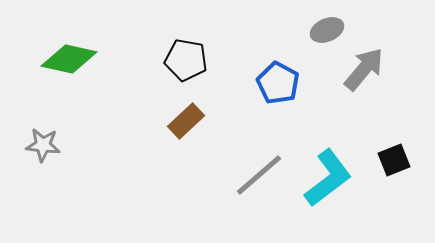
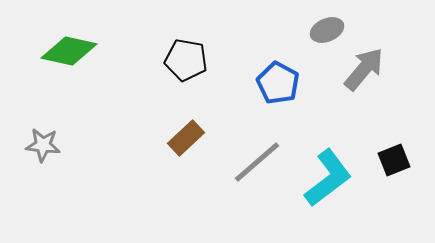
green diamond: moved 8 px up
brown rectangle: moved 17 px down
gray line: moved 2 px left, 13 px up
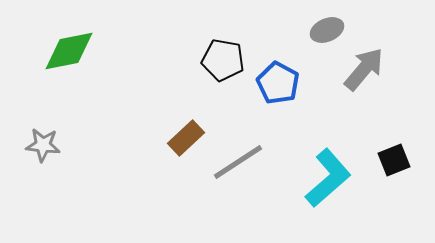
green diamond: rotated 24 degrees counterclockwise
black pentagon: moved 37 px right
gray line: moved 19 px left; rotated 8 degrees clockwise
cyan L-shape: rotated 4 degrees counterclockwise
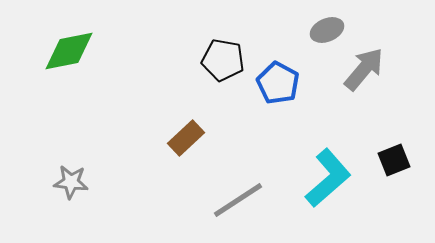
gray star: moved 28 px right, 37 px down
gray line: moved 38 px down
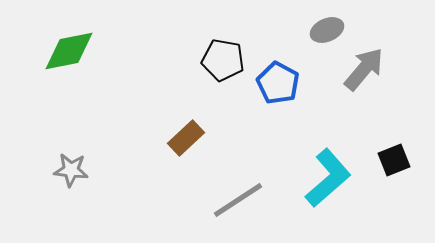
gray star: moved 12 px up
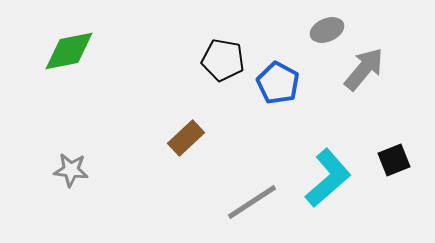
gray line: moved 14 px right, 2 px down
